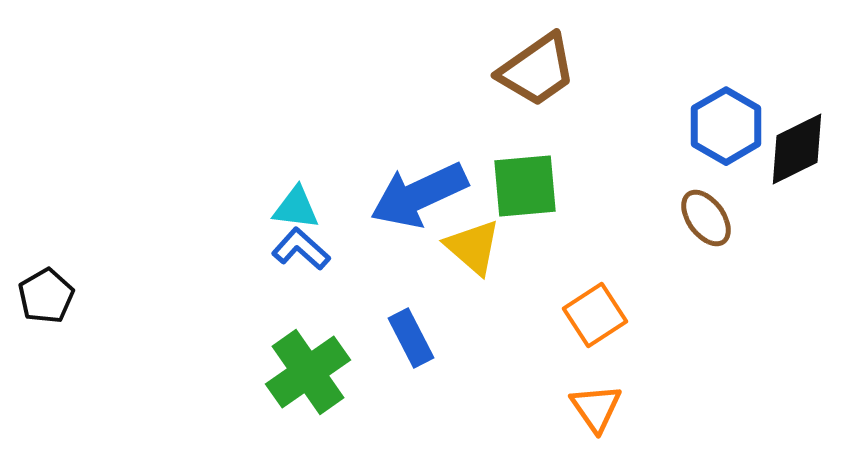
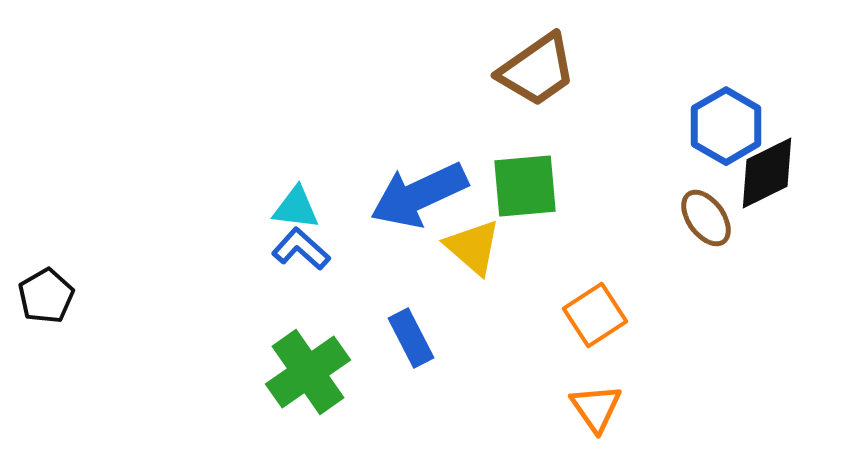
black diamond: moved 30 px left, 24 px down
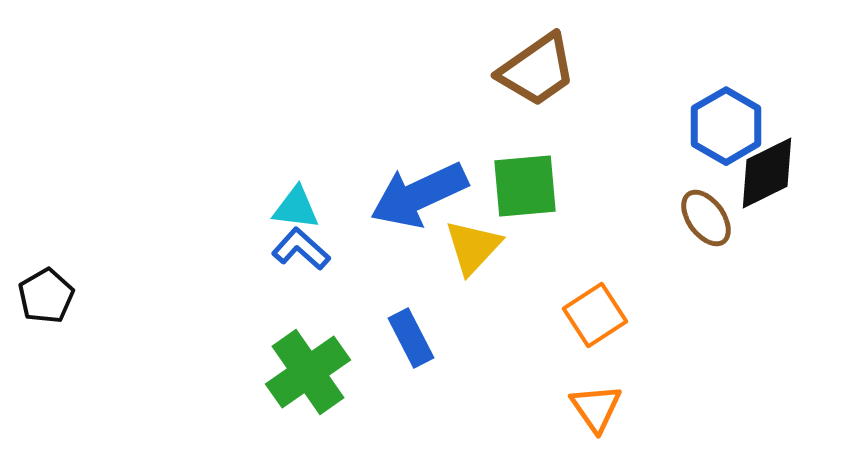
yellow triangle: rotated 32 degrees clockwise
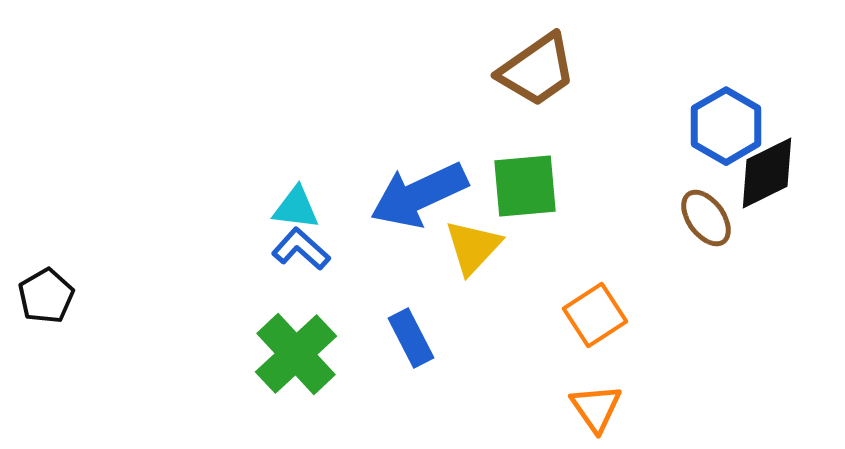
green cross: moved 12 px left, 18 px up; rotated 8 degrees counterclockwise
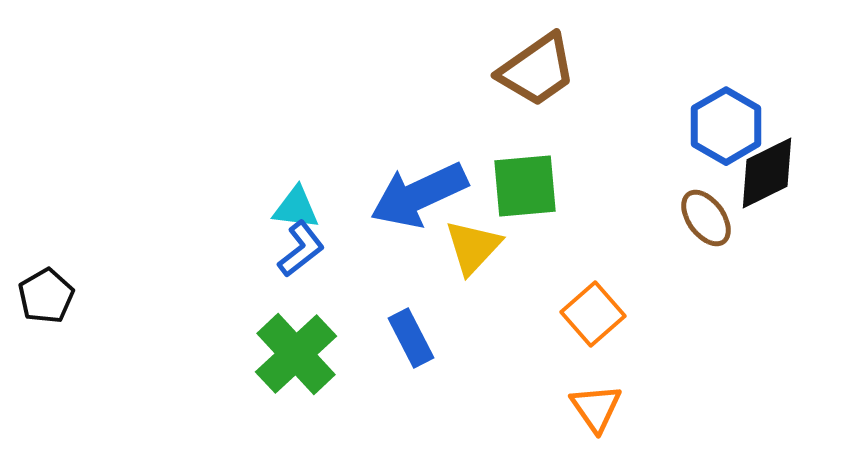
blue L-shape: rotated 100 degrees clockwise
orange square: moved 2 px left, 1 px up; rotated 8 degrees counterclockwise
